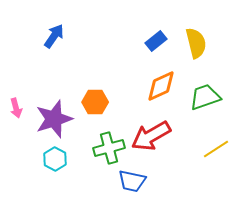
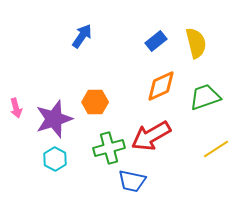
blue arrow: moved 28 px right
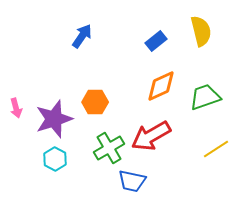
yellow semicircle: moved 5 px right, 12 px up
green cross: rotated 16 degrees counterclockwise
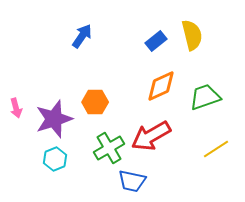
yellow semicircle: moved 9 px left, 4 px down
cyan hexagon: rotated 10 degrees clockwise
